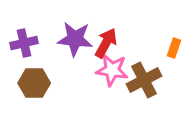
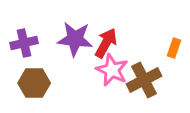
pink star: rotated 16 degrees clockwise
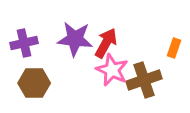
brown cross: rotated 8 degrees clockwise
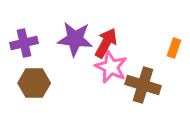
pink star: moved 1 px left, 3 px up
brown cross: moved 1 px left, 5 px down; rotated 36 degrees clockwise
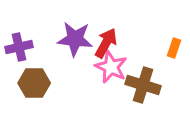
purple cross: moved 5 px left, 4 px down
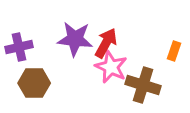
orange rectangle: moved 3 px down
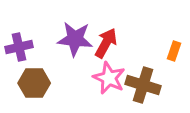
pink star: moved 2 px left, 11 px down
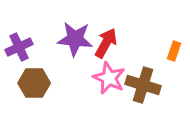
purple cross: rotated 12 degrees counterclockwise
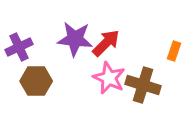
red arrow: rotated 16 degrees clockwise
brown hexagon: moved 2 px right, 2 px up
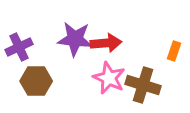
red arrow: rotated 40 degrees clockwise
